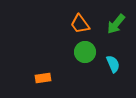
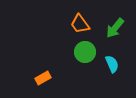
green arrow: moved 1 px left, 4 px down
cyan semicircle: moved 1 px left
orange rectangle: rotated 21 degrees counterclockwise
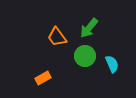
orange trapezoid: moved 23 px left, 13 px down
green arrow: moved 26 px left
green circle: moved 4 px down
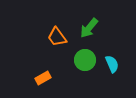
green circle: moved 4 px down
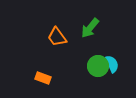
green arrow: moved 1 px right
green circle: moved 13 px right, 6 px down
orange rectangle: rotated 49 degrees clockwise
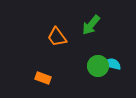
green arrow: moved 1 px right, 3 px up
cyan semicircle: rotated 54 degrees counterclockwise
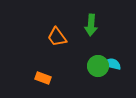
green arrow: rotated 35 degrees counterclockwise
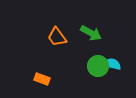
green arrow: moved 8 px down; rotated 65 degrees counterclockwise
orange rectangle: moved 1 px left, 1 px down
